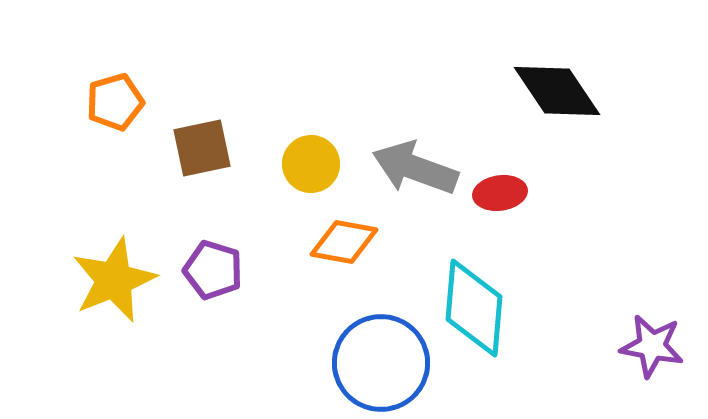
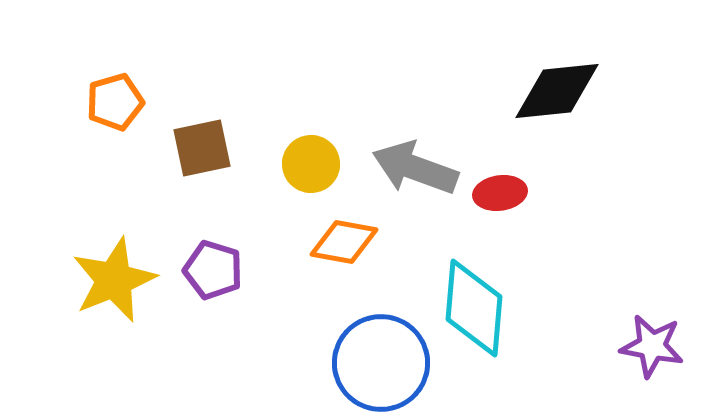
black diamond: rotated 62 degrees counterclockwise
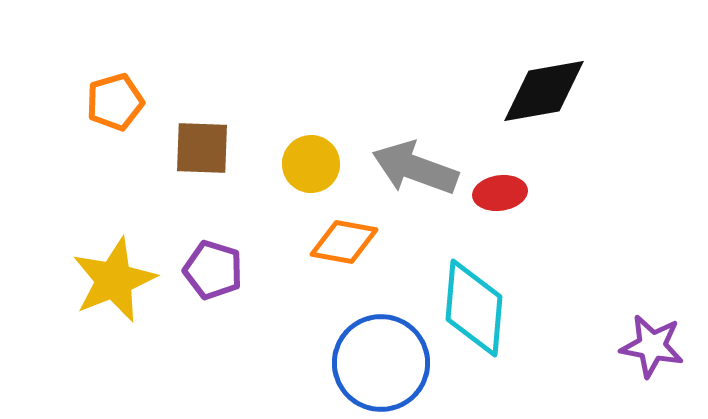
black diamond: moved 13 px left; rotated 4 degrees counterclockwise
brown square: rotated 14 degrees clockwise
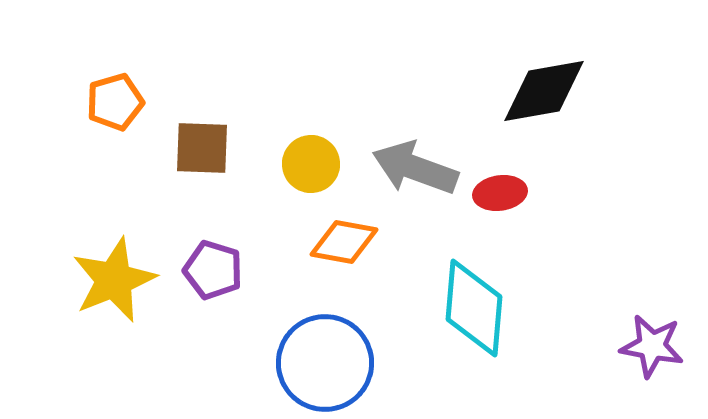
blue circle: moved 56 px left
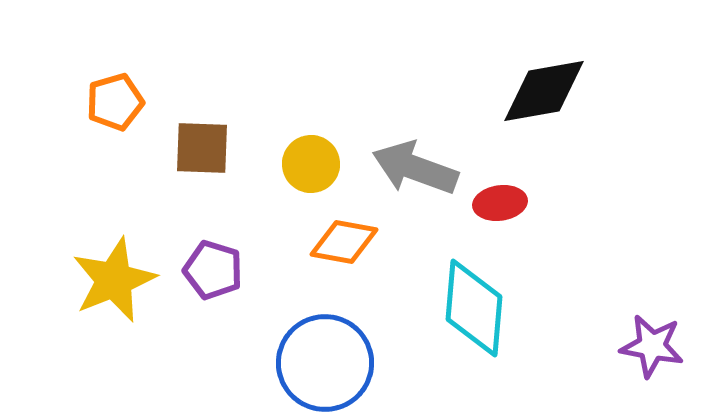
red ellipse: moved 10 px down
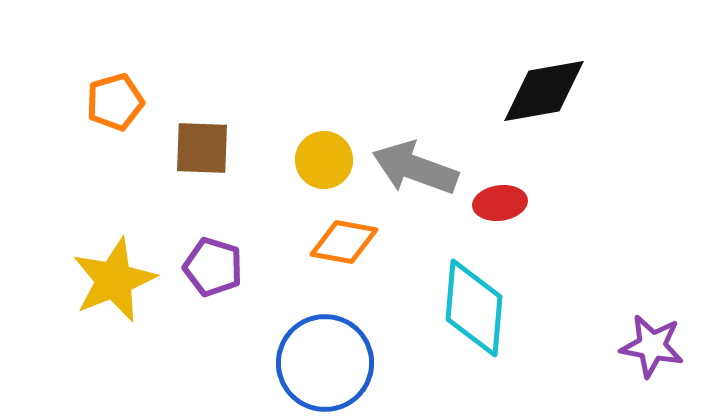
yellow circle: moved 13 px right, 4 px up
purple pentagon: moved 3 px up
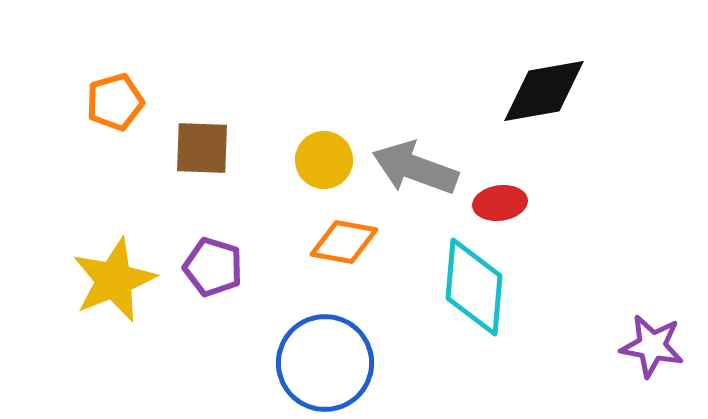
cyan diamond: moved 21 px up
